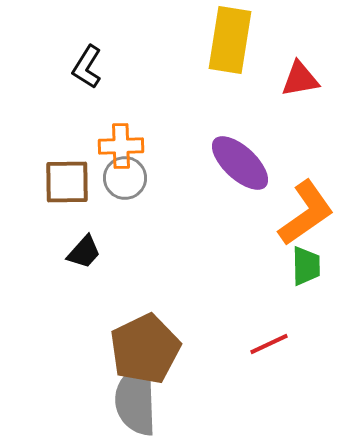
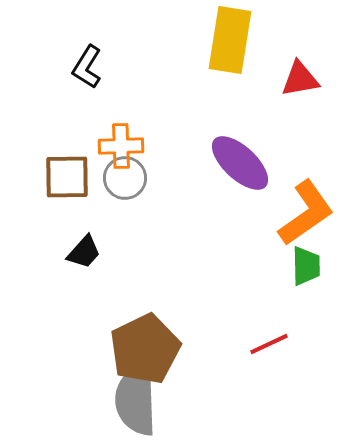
brown square: moved 5 px up
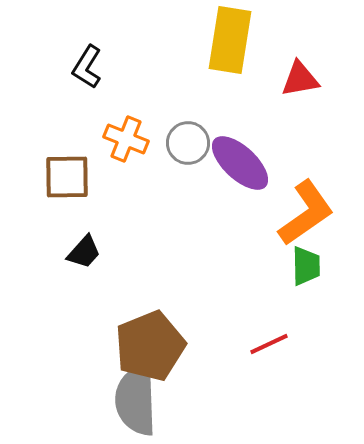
orange cross: moved 5 px right, 7 px up; rotated 24 degrees clockwise
gray circle: moved 63 px right, 35 px up
brown pentagon: moved 5 px right, 3 px up; rotated 4 degrees clockwise
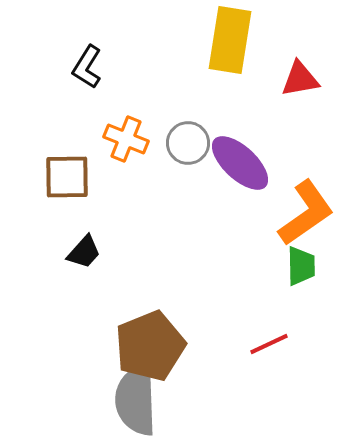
green trapezoid: moved 5 px left
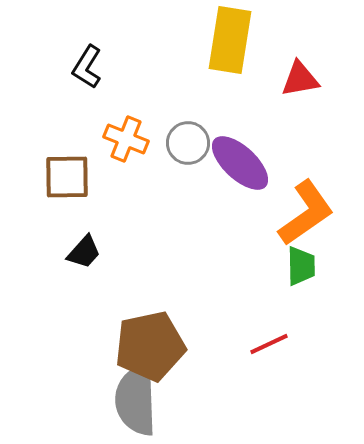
brown pentagon: rotated 10 degrees clockwise
